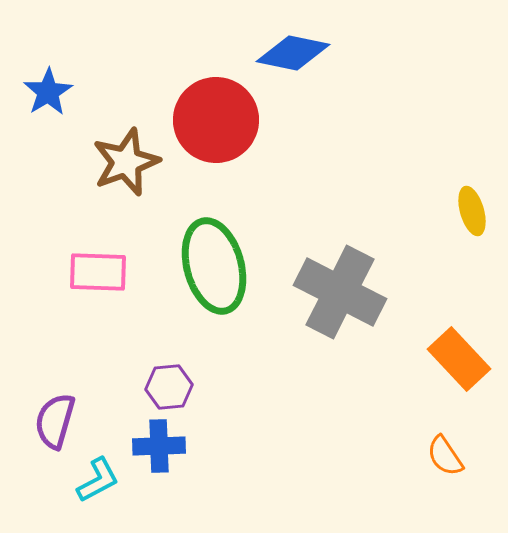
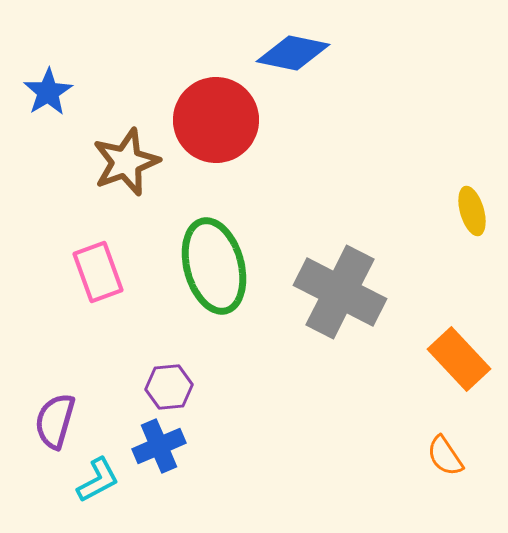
pink rectangle: rotated 68 degrees clockwise
blue cross: rotated 21 degrees counterclockwise
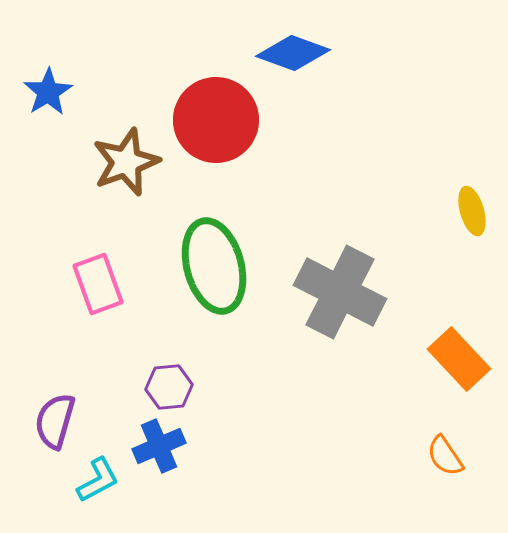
blue diamond: rotated 8 degrees clockwise
pink rectangle: moved 12 px down
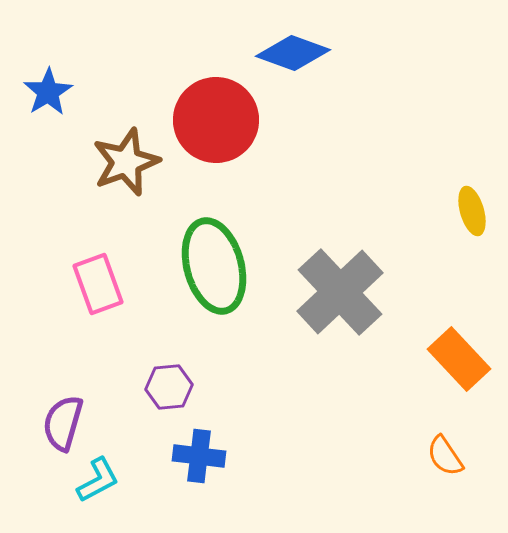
gray cross: rotated 20 degrees clockwise
purple semicircle: moved 8 px right, 2 px down
blue cross: moved 40 px right, 10 px down; rotated 30 degrees clockwise
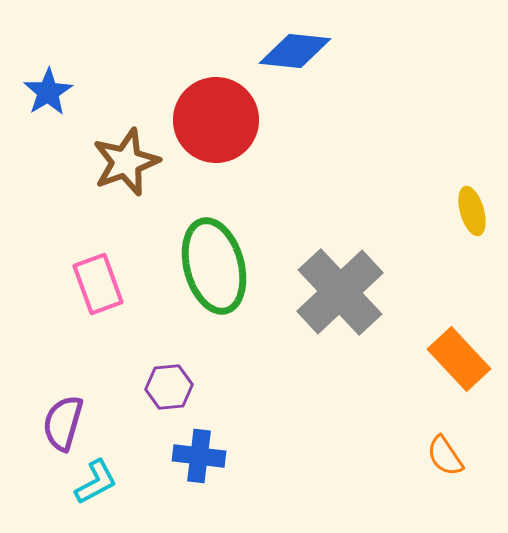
blue diamond: moved 2 px right, 2 px up; rotated 14 degrees counterclockwise
cyan L-shape: moved 2 px left, 2 px down
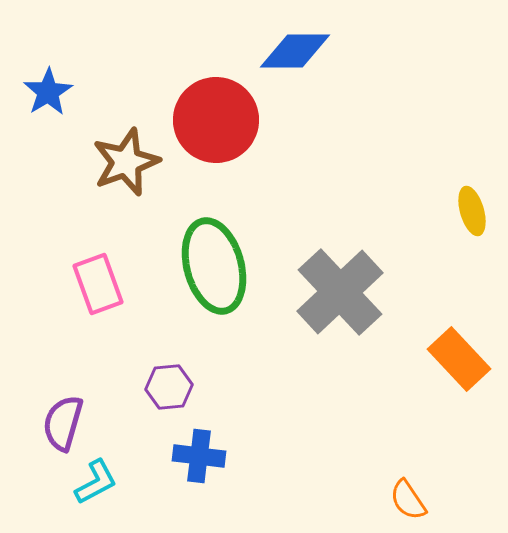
blue diamond: rotated 6 degrees counterclockwise
orange semicircle: moved 37 px left, 44 px down
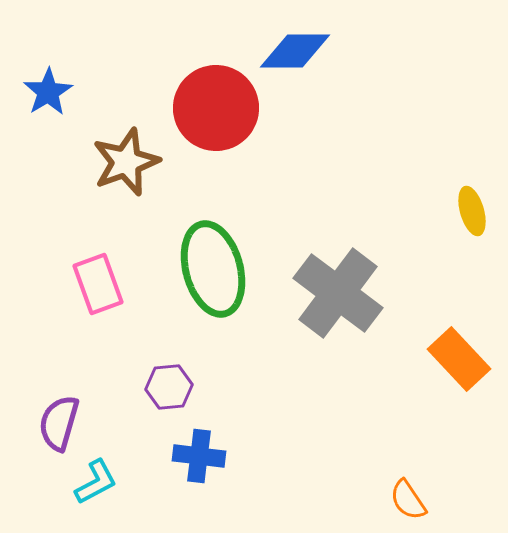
red circle: moved 12 px up
green ellipse: moved 1 px left, 3 px down
gray cross: moved 2 px left, 1 px down; rotated 10 degrees counterclockwise
purple semicircle: moved 4 px left
